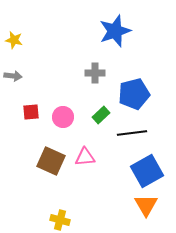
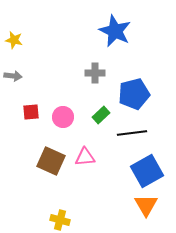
blue star: rotated 28 degrees counterclockwise
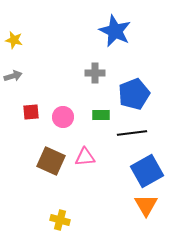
gray arrow: rotated 24 degrees counterclockwise
blue pentagon: rotated 8 degrees counterclockwise
green rectangle: rotated 42 degrees clockwise
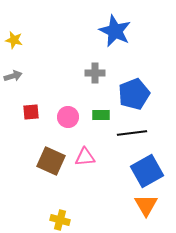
pink circle: moved 5 px right
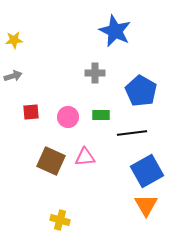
yellow star: rotated 18 degrees counterclockwise
blue pentagon: moved 7 px right, 3 px up; rotated 20 degrees counterclockwise
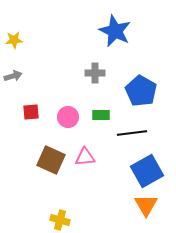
brown square: moved 1 px up
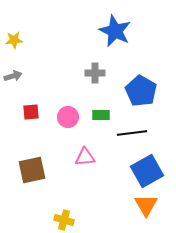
brown square: moved 19 px left, 10 px down; rotated 36 degrees counterclockwise
yellow cross: moved 4 px right
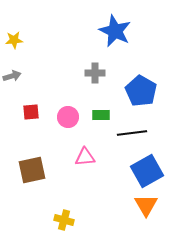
gray arrow: moved 1 px left
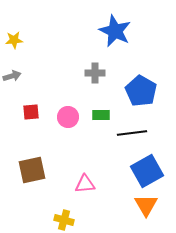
pink triangle: moved 27 px down
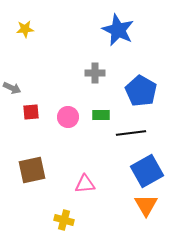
blue star: moved 3 px right, 1 px up
yellow star: moved 11 px right, 11 px up
gray arrow: moved 12 px down; rotated 42 degrees clockwise
black line: moved 1 px left
